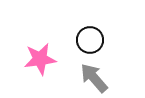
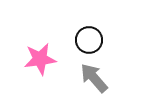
black circle: moved 1 px left
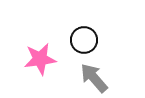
black circle: moved 5 px left
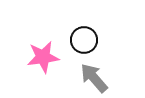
pink star: moved 3 px right, 2 px up
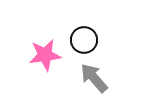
pink star: moved 2 px right, 2 px up
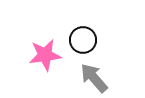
black circle: moved 1 px left
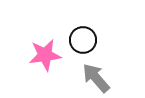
gray arrow: moved 2 px right
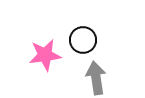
gray arrow: rotated 32 degrees clockwise
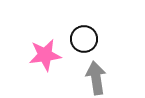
black circle: moved 1 px right, 1 px up
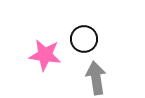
pink star: rotated 16 degrees clockwise
